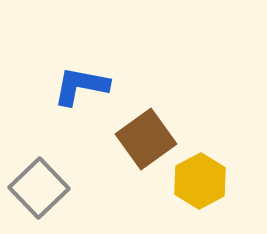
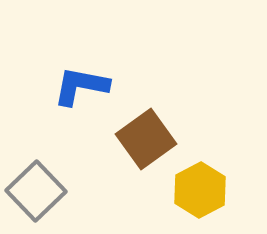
yellow hexagon: moved 9 px down
gray square: moved 3 px left, 3 px down
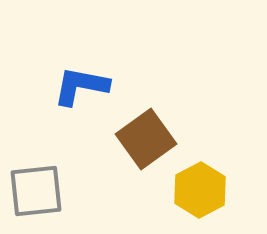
gray square: rotated 38 degrees clockwise
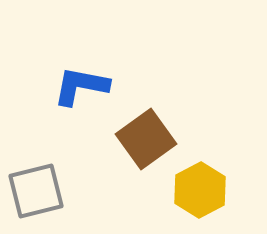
gray square: rotated 8 degrees counterclockwise
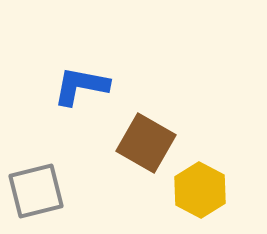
brown square: moved 4 px down; rotated 24 degrees counterclockwise
yellow hexagon: rotated 4 degrees counterclockwise
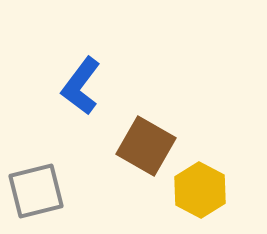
blue L-shape: rotated 64 degrees counterclockwise
brown square: moved 3 px down
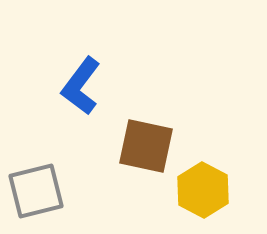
brown square: rotated 18 degrees counterclockwise
yellow hexagon: moved 3 px right
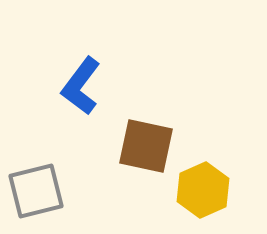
yellow hexagon: rotated 8 degrees clockwise
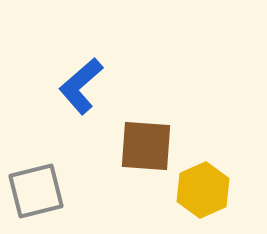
blue L-shape: rotated 12 degrees clockwise
brown square: rotated 8 degrees counterclockwise
